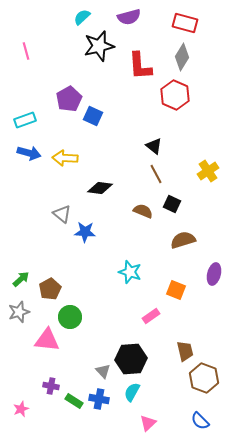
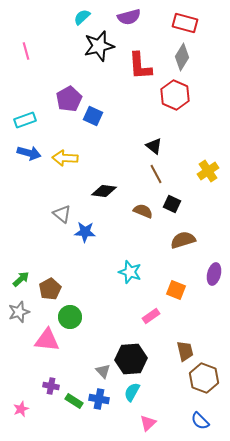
black diamond at (100, 188): moved 4 px right, 3 px down
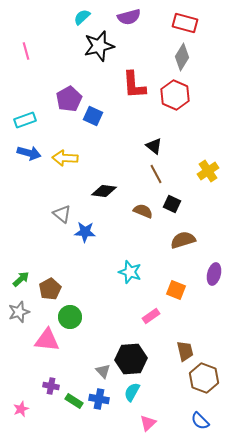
red L-shape at (140, 66): moved 6 px left, 19 px down
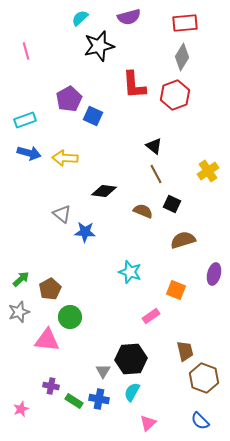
cyan semicircle at (82, 17): moved 2 px left, 1 px down
red rectangle at (185, 23): rotated 20 degrees counterclockwise
red hexagon at (175, 95): rotated 16 degrees clockwise
gray triangle at (103, 371): rotated 14 degrees clockwise
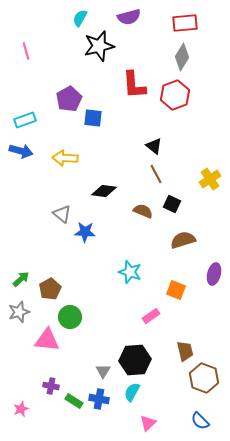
cyan semicircle at (80, 18): rotated 18 degrees counterclockwise
blue square at (93, 116): moved 2 px down; rotated 18 degrees counterclockwise
blue arrow at (29, 153): moved 8 px left, 2 px up
yellow cross at (208, 171): moved 2 px right, 8 px down
black hexagon at (131, 359): moved 4 px right, 1 px down
